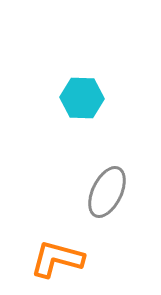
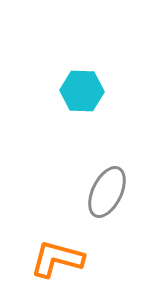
cyan hexagon: moved 7 px up
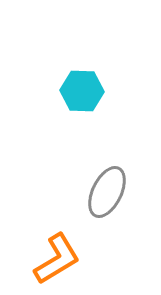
orange L-shape: rotated 134 degrees clockwise
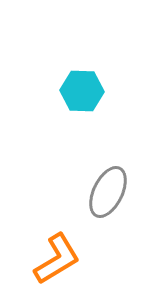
gray ellipse: moved 1 px right
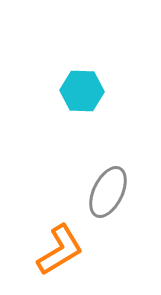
orange L-shape: moved 3 px right, 9 px up
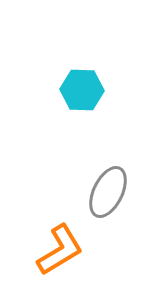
cyan hexagon: moved 1 px up
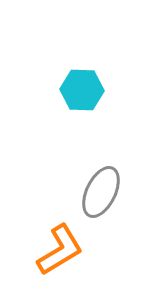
gray ellipse: moved 7 px left
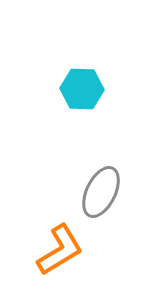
cyan hexagon: moved 1 px up
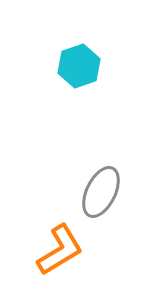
cyan hexagon: moved 3 px left, 23 px up; rotated 21 degrees counterclockwise
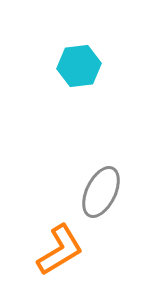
cyan hexagon: rotated 12 degrees clockwise
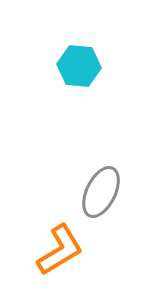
cyan hexagon: rotated 12 degrees clockwise
